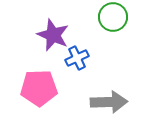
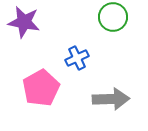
purple star: moved 29 px left, 13 px up; rotated 12 degrees counterclockwise
pink pentagon: moved 2 px right; rotated 27 degrees counterclockwise
gray arrow: moved 2 px right, 3 px up
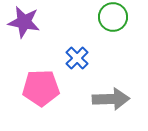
blue cross: rotated 20 degrees counterclockwise
pink pentagon: rotated 27 degrees clockwise
